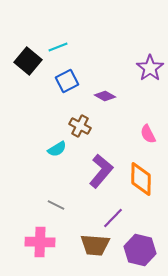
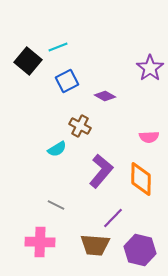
pink semicircle: moved 1 px right, 3 px down; rotated 66 degrees counterclockwise
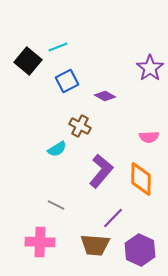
purple hexagon: rotated 12 degrees clockwise
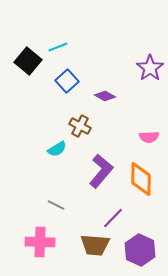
blue square: rotated 15 degrees counterclockwise
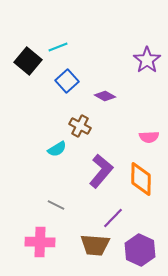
purple star: moved 3 px left, 8 px up
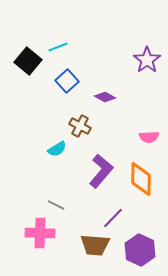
purple diamond: moved 1 px down
pink cross: moved 9 px up
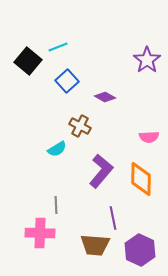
gray line: rotated 60 degrees clockwise
purple line: rotated 55 degrees counterclockwise
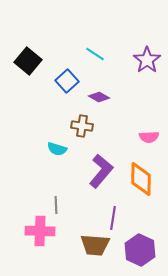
cyan line: moved 37 px right, 7 px down; rotated 54 degrees clockwise
purple diamond: moved 6 px left
brown cross: moved 2 px right; rotated 20 degrees counterclockwise
cyan semicircle: rotated 48 degrees clockwise
purple line: rotated 20 degrees clockwise
pink cross: moved 2 px up
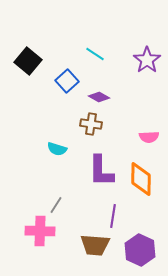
brown cross: moved 9 px right, 2 px up
purple L-shape: rotated 140 degrees clockwise
gray line: rotated 36 degrees clockwise
purple line: moved 2 px up
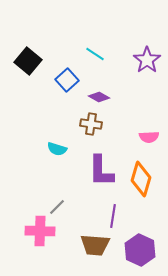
blue square: moved 1 px up
orange diamond: rotated 16 degrees clockwise
gray line: moved 1 px right, 2 px down; rotated 12 degrees clockwise
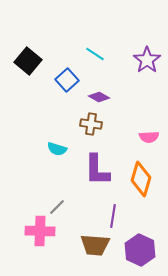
purple L-shape: moved 4 px left, 1 px up
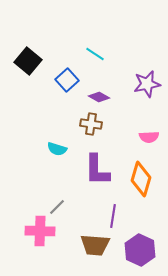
purple star: moved 24 px down; rotated 24 degrees clockwise
